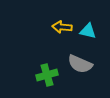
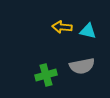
gray semicircle: moved 2 px right, 2 px down; rotated 35 degrees counterclockwise
green cross: moved 1 px left
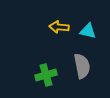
yellow arrow: moved 3 px left
gray semicircle: rotated 90 degrees counterclockwise
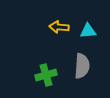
cyan triangle: rotated 18 degrees counterclockwise
gray semicircle: rotated 15 degrees clockwise
